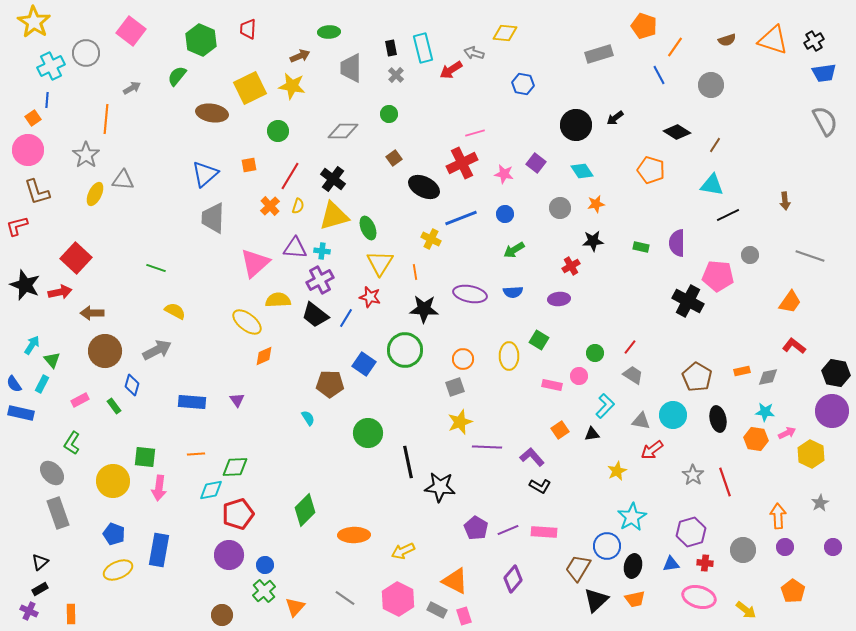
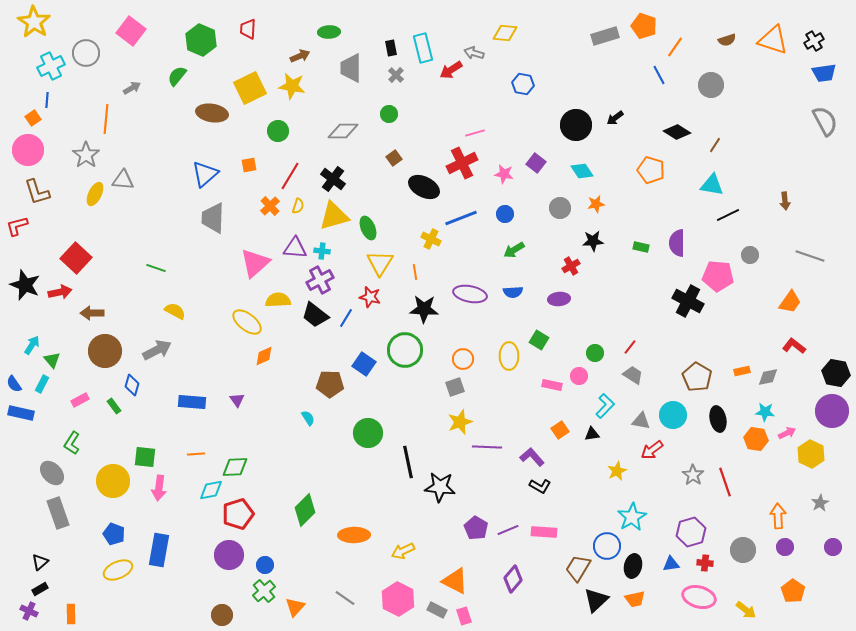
gray rectangle at (599, 54): moved 6 px right, 18 px up
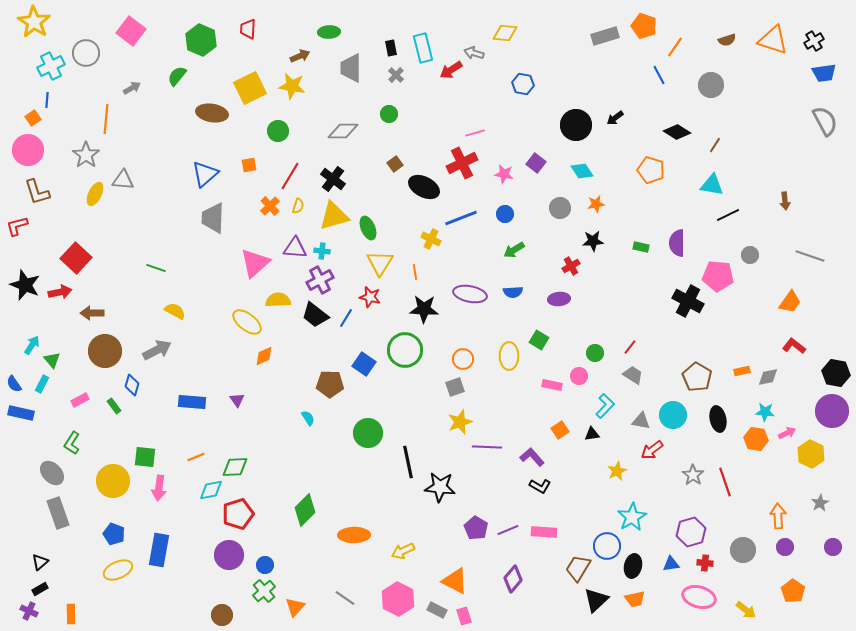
brown square at (394, 158): moved 1 px right, 6 px down
orange line at (196, 454): moved 3 px down; rotated 18 degrees counterclockwise
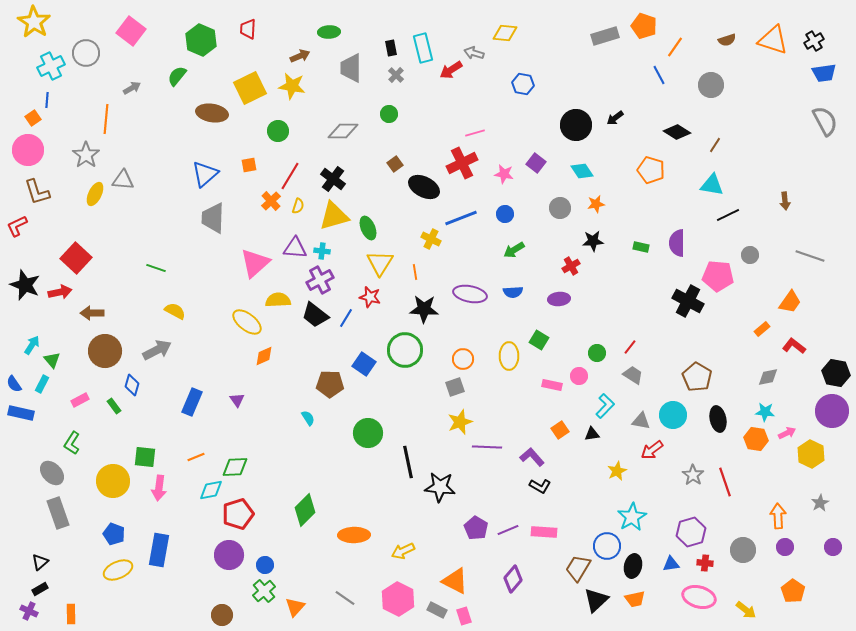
orange cross at (270, 206): moved 1 px right, 5 px up
red L-shape at (17, 226): rotated 10 degrees counterclockwise
green circle at (595, 353): moved 2 px right
orange rectangle at (742, 371): moved 20 px right, 42 px up; rotated 28 degrees counterclockwise
blue rectangle at (192, 402): rotated 72 degrees counterclockwise
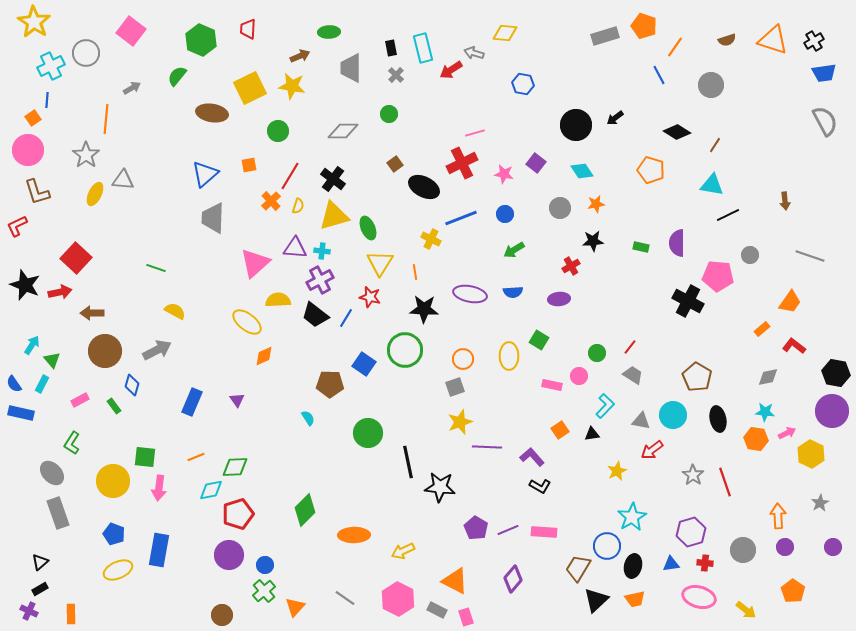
pink rectangle at (464, 616): moved 2 px right, 1 px down
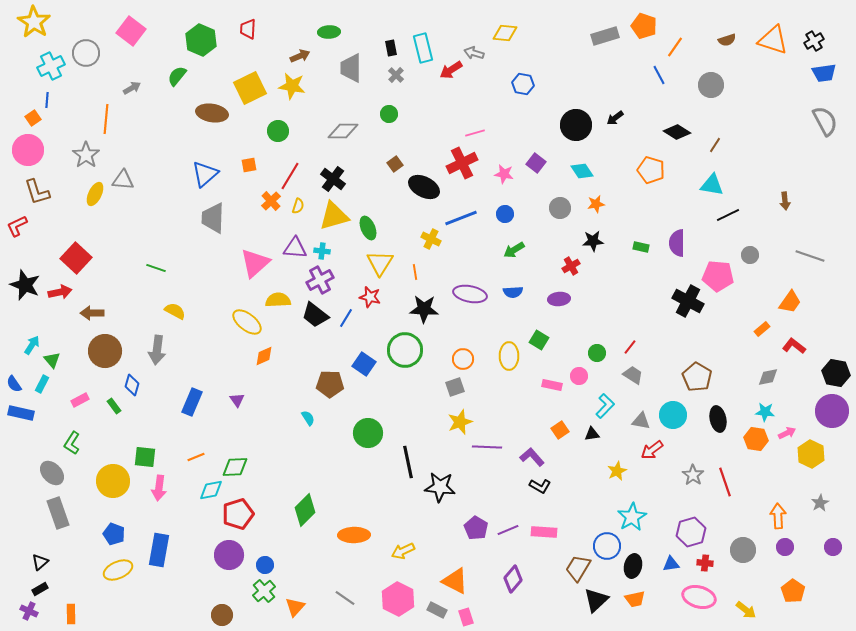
gray arrow at (157, 350): rotated 124 degrees clockwise
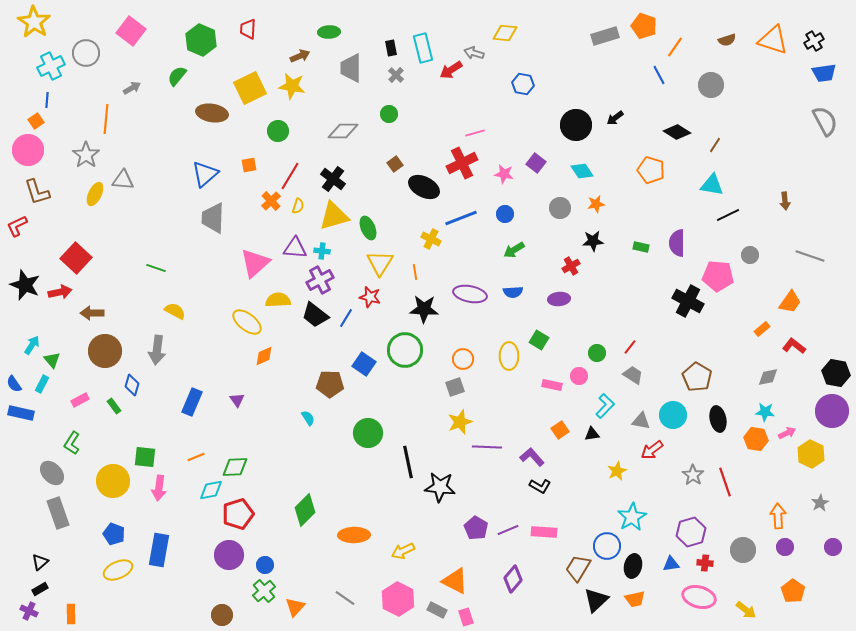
orange square at (33, 118): moved 3 px right, 3 px down
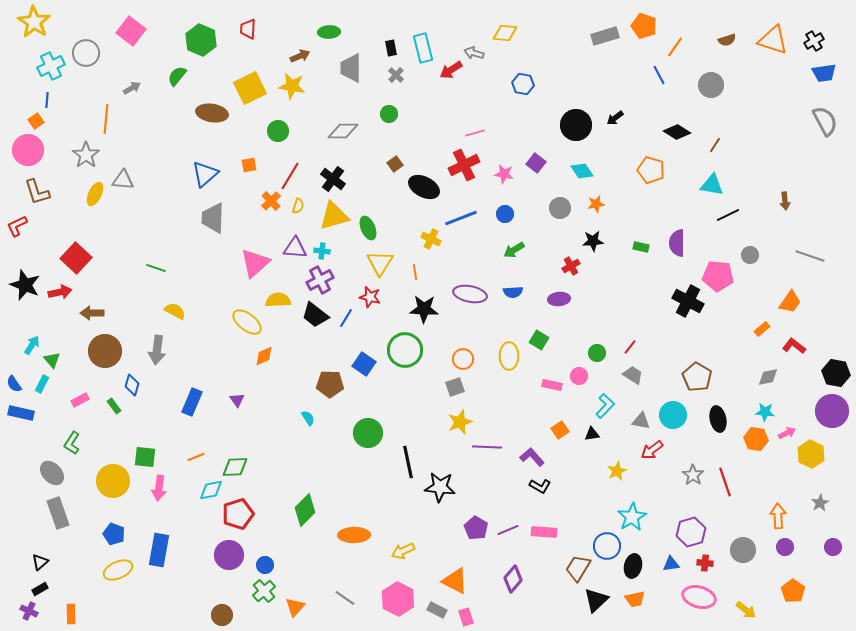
red cross at (462, 163): moved 2 px right, 2 px down
